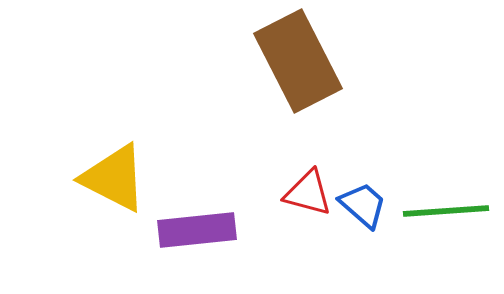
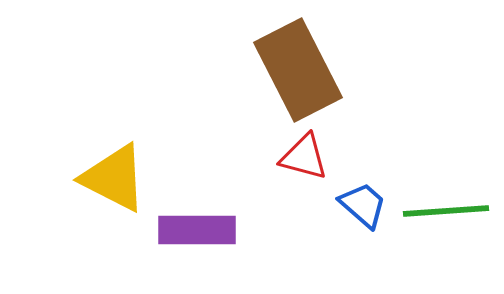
brown rectangle: moved 9 px down
red triangle: moved 4 px left, 36 px up
purple rectangle: rotated 6 degrees clockwise
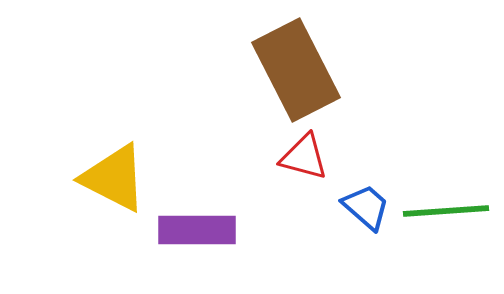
brown rectangle: moved 2 px left
blue trapezoid: moved 3 px right, 2 px down
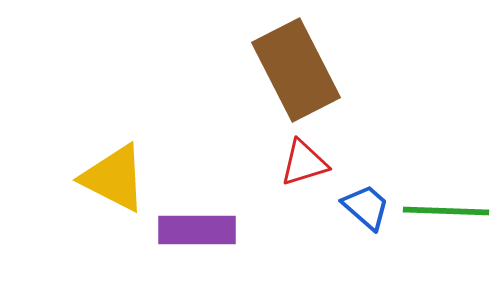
red triangle: moved 6 px down; rotated 32 degrees counterclockwise
green line: rotated 6 degrees clockwise
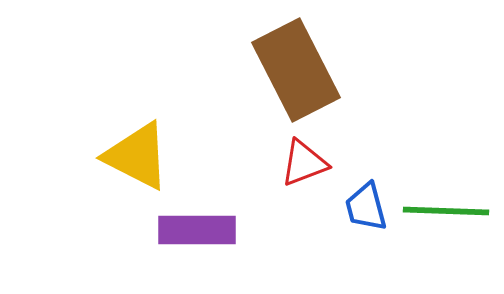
red triangle: rotated 4 degrees counterclockwise
yellow triangle: moved 23 px right, 22 px up
blue trapezoid: rotated 146 degrees counterclockwise
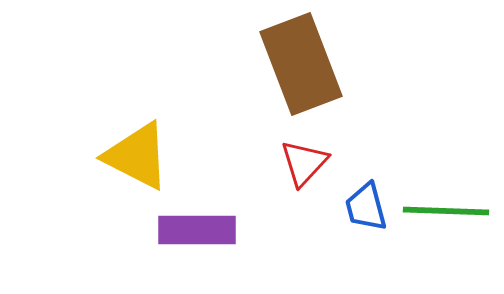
brown rectangle: moved 5 px right, 6 px up; rotated 6 degrees clockwise
red triangle: rotated 26 degrees counterclockwise
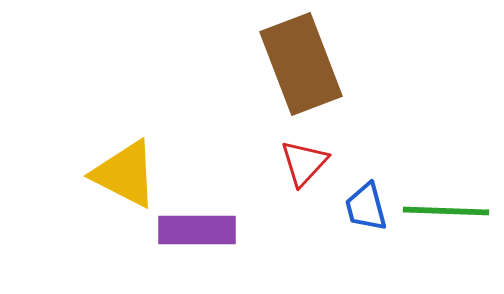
yellow triangle: moved 12 px left, 18 px down
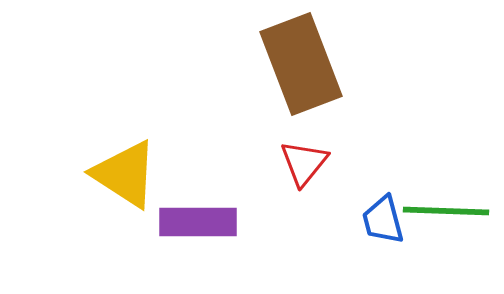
red triangle: rotated 4 degrees counterclockwise
yellow triangle: rotated 6 degrees clockwise
blue trapezoid: moved 17 px right, 13 px down
purple rectangle: moved 1 px right, 8 px up
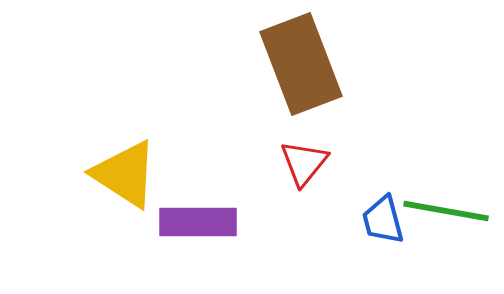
green line: rotated 8 degrees clockwise
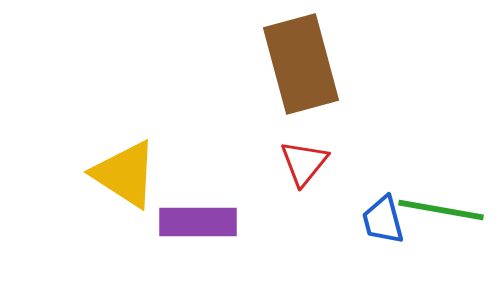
brown rectangle: rotated 6 degrees clockwise
green line: moved 5 px left, 1 px up
